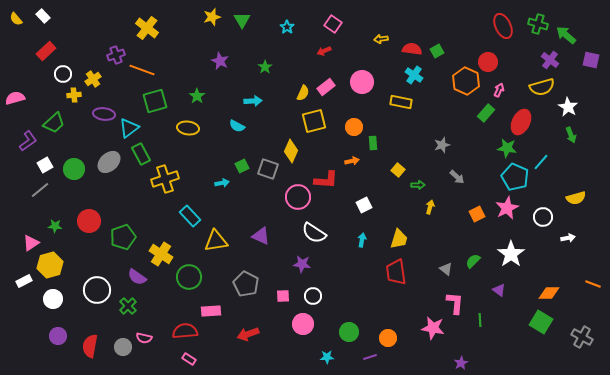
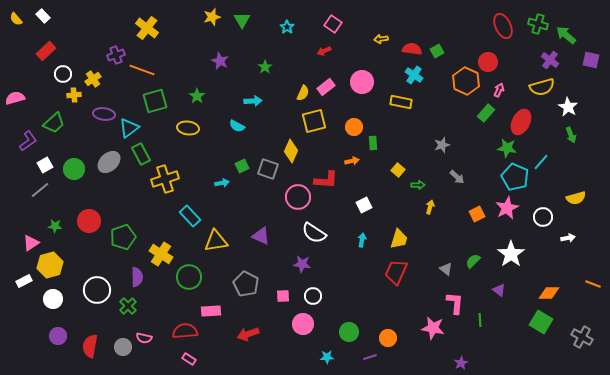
red trapezoid at (396, 272): rotated 32 degrees clockwise
purple semicircle at (137, 277): rotated 126 degrees counterclockwise
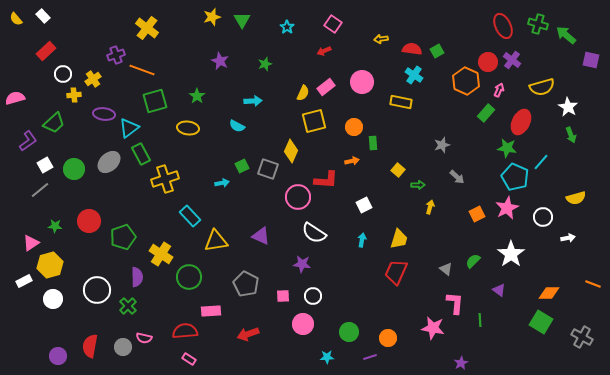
purple cross at (550, 60): moved 38 px left
green star at (265, 67): moved 3 px up; rotated 16 degrees clockwise
purple circle at (58, 336): moved 20 px down
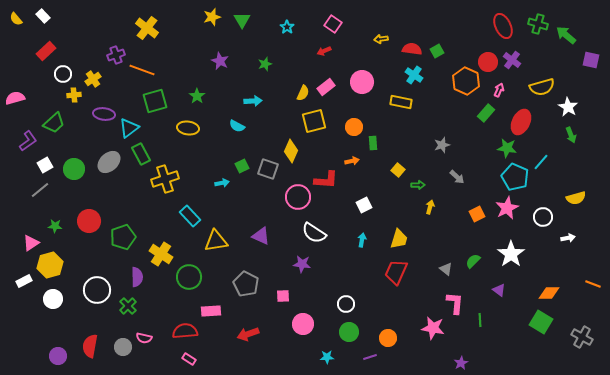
white circle at (313, 296): moved 33 px right, 8 px down
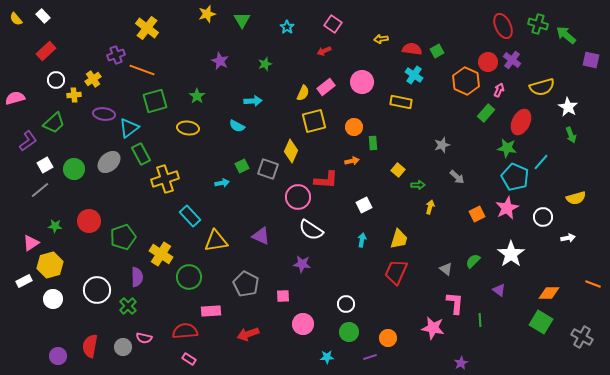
yellow star at (212, 17): moved 5 px left, 3 px up
white circle at (63, 74): moved 7 px left, 6 px down
white semicircle at (314, 233): moved 3 px left, 3 px up
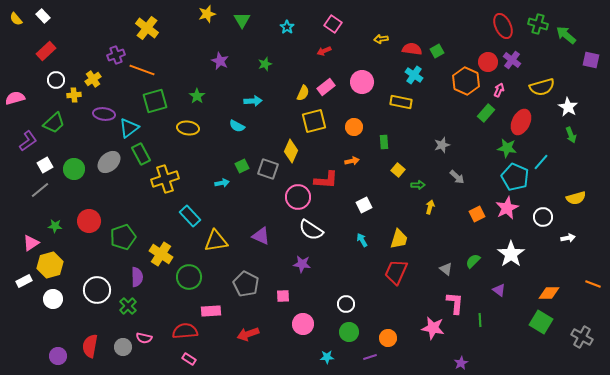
green rectangle at (373, 143): moved 11 px right, 1 px up
cyan arrow at (362, 240): rotated 40 degrees counterclockwise
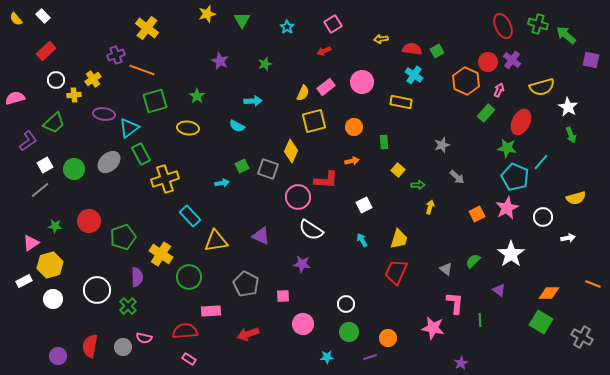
pink square at (333, 24): rotated 24 degrees clockwise
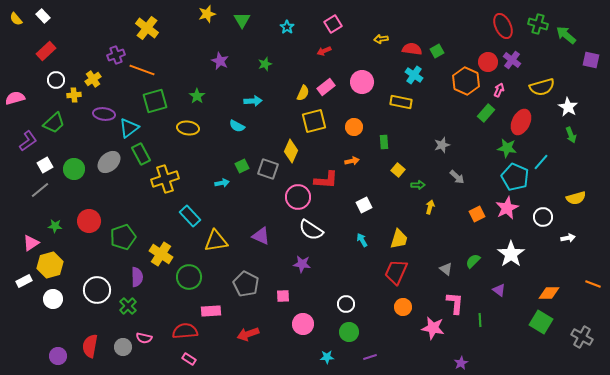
orange circle at (388, 338): moved 15 px right, 31 px up
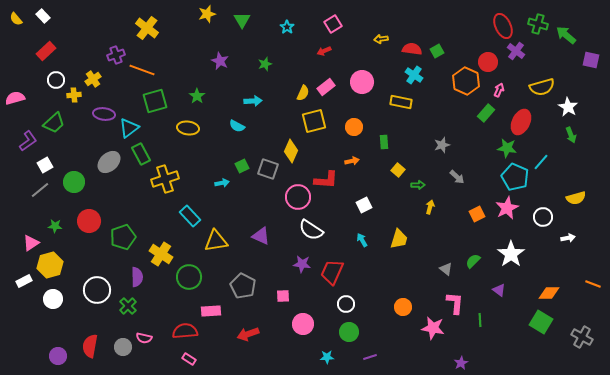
purple cross at (512, 60): moved 4 px right, 9 px up
green circle at (74, 169): moved 13 px down
red trapezoid at (396, 272): moved 64 px left
gray pentagon at (246, 284): moved 3 px left, 2 px down
